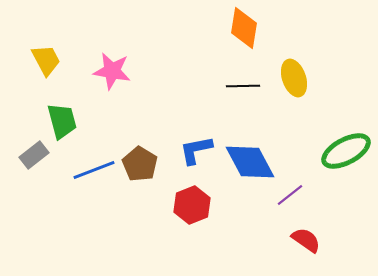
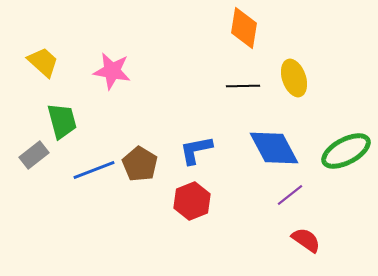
yellow trapezoid: moved 3 px left, 2 px down; rotated 20 degrees counterclockwise
blue diamond: moved 24 px right, 14 px up
red hexagon: moved 4 px up
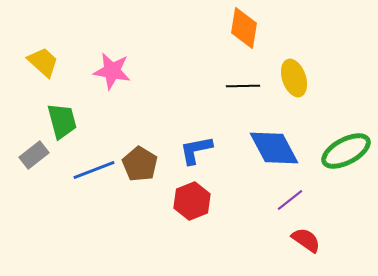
purple line: moved 5 px down
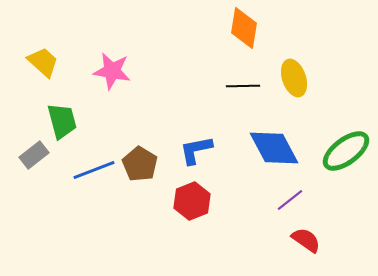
green ellipse: rotated 9 degrees counterclockwise
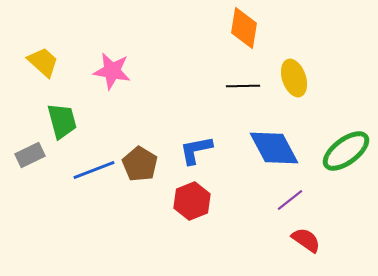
gray rectangle: moved 4 px left; rotated 12 degrees clockwise
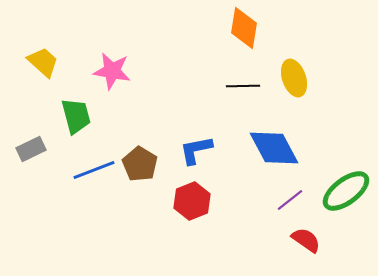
green trapezoid: moved 14 px right, 5 px up
green ellipse: moved 40 px down
gray rectangle: moved 1 px right, 6 px up
